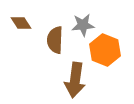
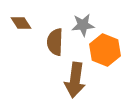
brown semicircle: moved 2 px down
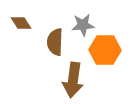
orange hexagon: rotated 20 degrees counterclockwise
brown arrow: moved 2 px left
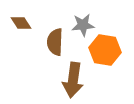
orange hexagon: rotated 8 degrees clockwise
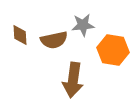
brown diamond: moved 1 px left, 12 px down; rotated 30 degrees clockwise
brown semicircle: moved 1 px left, 2 px up; rotated 104 degrees counterclockwise
orange hexagon: moved 8 px right
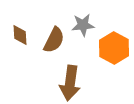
brown semicircle: rotated 52 degrees counterclockwise
orange hexagon: moved 1 px right, 2 px up; rotated 20 degrees clockwise
brown arrow: moved 3 px left, 3 px down
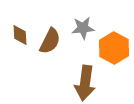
gray star: moved 3 px down
brown semicircle: moved 4 px left, 1 px down
brown arrow: moved 15 px right
